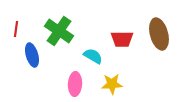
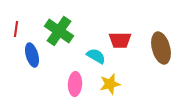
brown ellipse: moved 2 px right, 14 px down
red trapezoid: moved 2 px left, 1 px down
cyan semicircle: moved 3 px right
yellow star: moved 2 px left; rotated 10 degrees counterclockwise
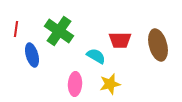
brown ellipse: moved 3 px left, 3 px up
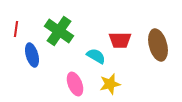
pink ellipse: rotated 25 degrees counterclockwise
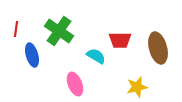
brown ellipse: moved 3 px down
yellow star: moved 27 px right, 3 px down
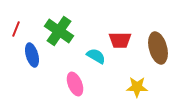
red line: rotated 14 degrees clockwise
yellow star: rotated 15 degrees clockwise
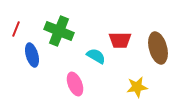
green cross: rotated 12 degrees counterclockwise
yellow star: rotated 10 degrees counterclockwise
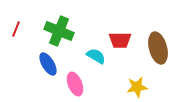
blue ellipse: moved 16 px right, 9 px down; rotated 15 degrees counterclockwise
